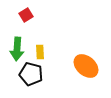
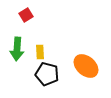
black pentagon: moved 16 px right
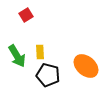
green arrow: moved 7 px down; rotated 35 degrees counterclockwise
black pentagon: moved 1 px right, 1 px down
